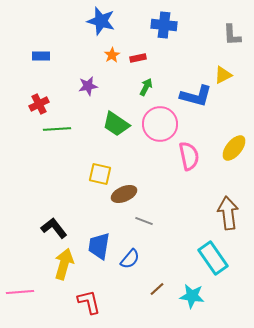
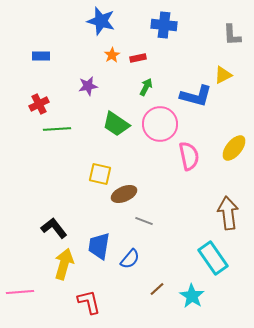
cyan star: rotated 25 degrees clockwise
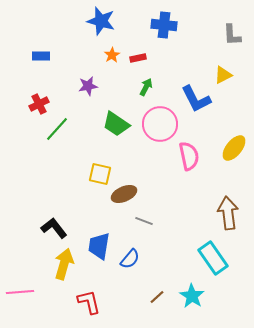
blue L-shape: moved 3 px down; rotated 48 degrees clockwise
green line: rotated 44 degrees counterclockwise
brown line: moved 8 px down
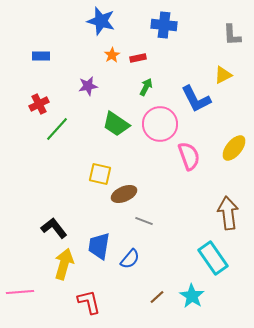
pink semicircle: rotated 8 degrees counterclockwise
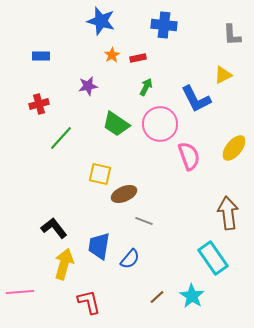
red cross: rotated 12 degrees clockwise
green line: moved 4 px right, 9 px down
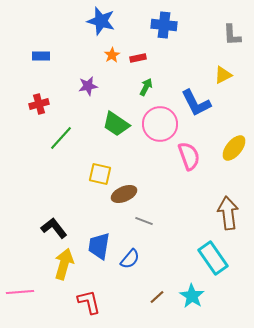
blue L-shape: moved 4 px down
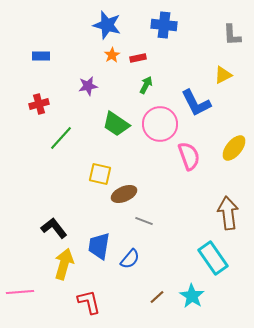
blue star: moved 6 px right, 4 px down
green arrow: moved 2 px up
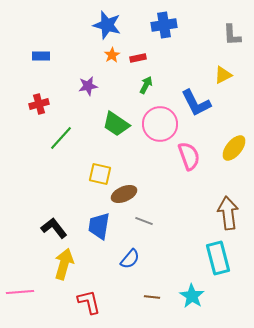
blue cross: rotated 15 degrees counterclockwise
blue trapezoid: moved 20 px up
cyan rectangle: moved 5 px right; rotated 20 degrees clockwise
brown line: moved 5 px left; rotated 49 degrees clockwise
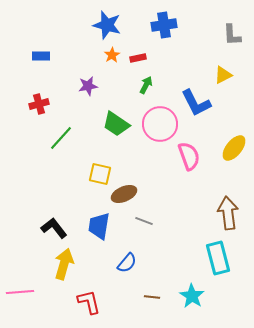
blue semicircle: moved 3 px left, 4 px down
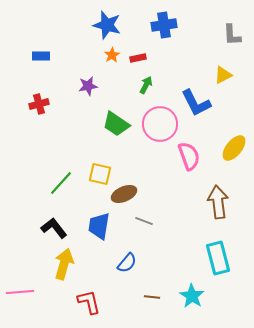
green line: moved 45 px down
brown arrow: moved 10 px left, 11 px up
